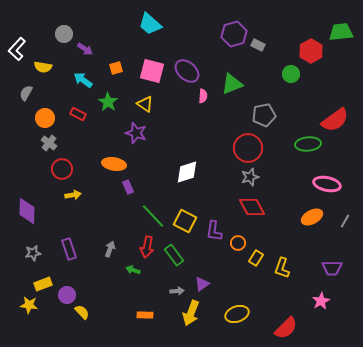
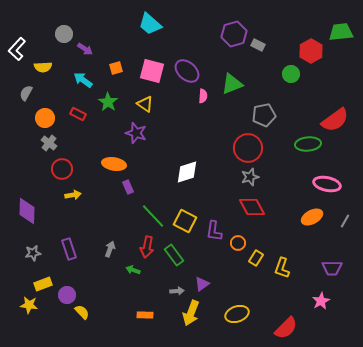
yellow semicircle at (43, 67): rotated 12 degrees counterclockwise
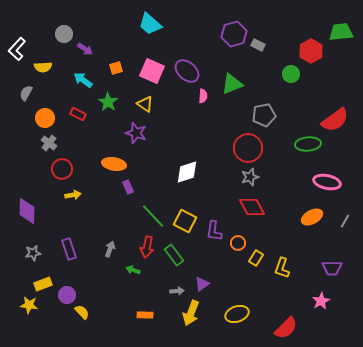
pink square at (152, 71): rotated 10 degrees clockwise
pink ellipse at (327, 184): moved 2 px up
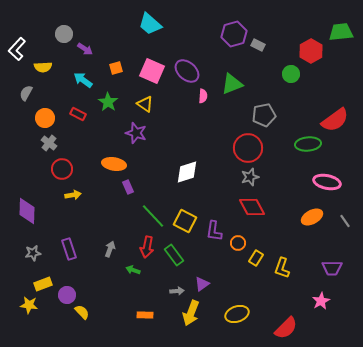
gray line at (345, 221): rotated 64 degrees counterclockwise
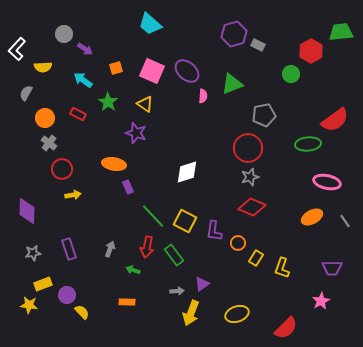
red diamond at (252, 207): rotated 40 degrees counterclockwise
orange rectangle at (145, 315): moved 18 px left, 13 px up
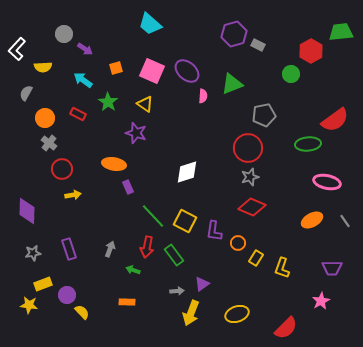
orange ellipse at (312, 217): moved 3 px down
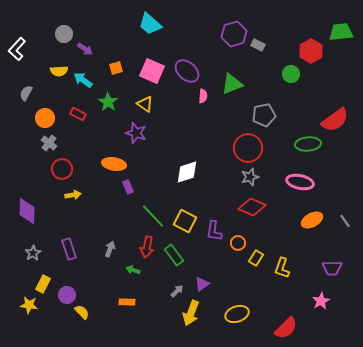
yellow semicircle at (43, 67): moved 16 px right, 4 px down
pink ellipse at (327, 182): moved 27 px left
gray star at (33, 253): rotated 21 degrees counterclockwise
yellow rectangle at (43, 284): rotated 42 degrees counterclockwise
gray arrow at (177, 291): rotated 40 degrees counterclockwise
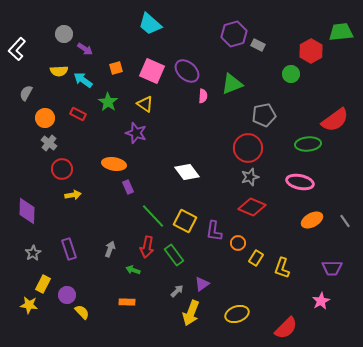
white diamond at (187, 172): rotated 70 degrees clockwise
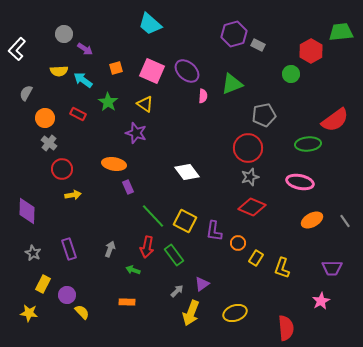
gray star at (33, 253): rotated 14 degrees counterclockwise
yellow star at (29, 305): moved 8 px down
yellow ellipse at (237, 314): moved 2 px left, 1 px up
red semicircle at (286, 328): rotated 50 degrees counterclockwise
